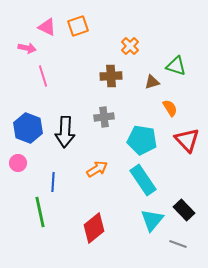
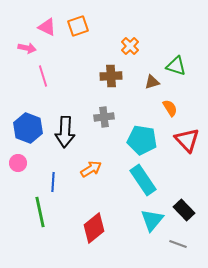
orange arrow: moved 6 px left
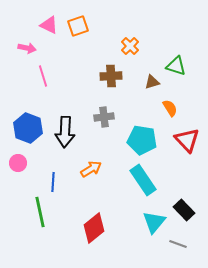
pink triangle: moved 2 px right, 2 px up
cyan triangle: moved 2 px right, 2 px down
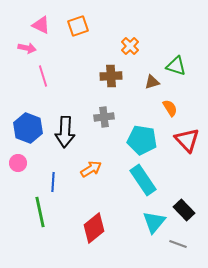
pink triangle: moved 8 px left
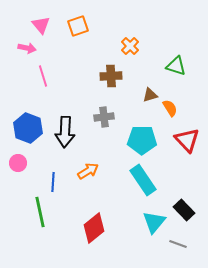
pink triangle: rotated 24 degrees clockwise
brown triangle: moved 2 px left, 13 px down
cyan pentagon: rotated 8 degrees counterclockwise
orange arrow: moved 3 px left, 2 px down
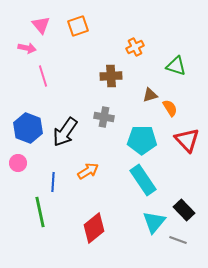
orange cross: moved 5 px right, 1 px down; rotated 18 degrees clockwise
gray cross: rotated 18 degrees clockwise
black arrow: rotated 32 degrees clockwise
gray line: moved 4 px up
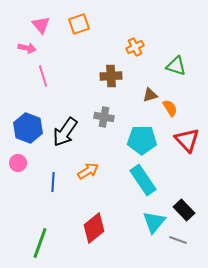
orange square: moved 1 px right, 2 px up
green line: moved 31 px down; rotated 32 degrees clockwise
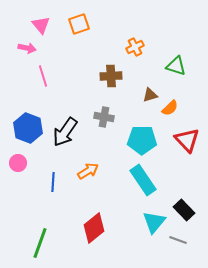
orange semicircle: rotated 78 degrees clockwise
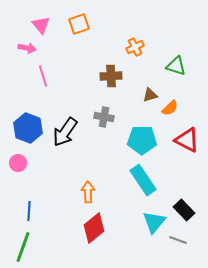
red triangle: rotated 20 degrees counterclockwise
orange arrow: moved 21 px down; rotated 60 degrees counterclockwise
blue line: moved 24 px left, 29 px down
green line: moved 17 px left, 4 px down
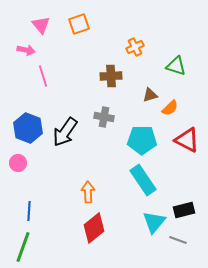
pink arrow: moved 1 px left, 2 px down
black rectangle: rotated 60 degrees counterclockwise
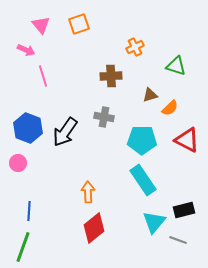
pink arrow: rotated 12 degrees clockwise
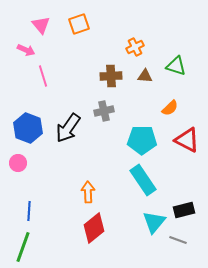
brown triangle: moved 5 px left, 19 px up; rotated 21 degrees clockwise
gray cross: moved 6 px up; rotated 24 degrees counterclockwise
black arrow: moved 3 px right, 4 px up
